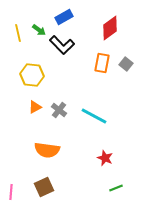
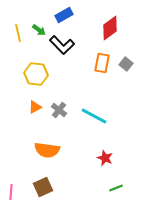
blue rectangle: moved 2 px up
yellow hexagon: moved 4 px right, 1 px up
brown square: moved 1 px left
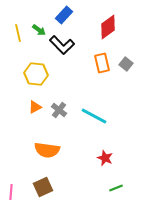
blue rectangle: rotated 18 degrees counterclockwise
red diamond: moved 2 px left, 1 px up
orange rectangle: rotated 24 degrees counterclockwise
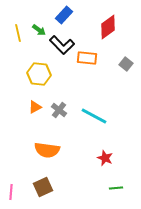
orange rectangle: moved 15 px left, 5 px up; rotated 72 degrees counterclockwise
yellow hexagon: moved 3 px right
green line: rotated 16 degrees clockwise
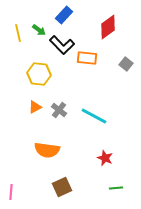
brown square: moved 19 px right
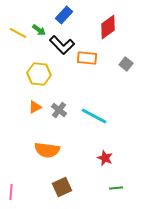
yellow line: rotated 48 degrees counterclockwise
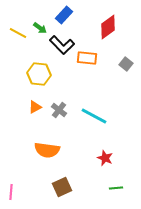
green arrow: moved 1 px right, 2 px up
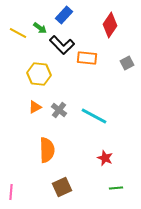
red diamond: moved 2 px right, 2 px up; rotated 20 degrees counterclockwise
gray square: moved 1 px right, 1 px up; rotated 24 degrees clockwise
orange semicircle: rotated 100 degrees counterclockwise
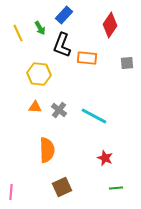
green arrow: rotated 24 degrees clockwise
yellow line: rotated 36 degrees clockwise
black L-shape: rotated 65 degrees clockwise
gray square: rotated 24 degrees clockwise
orange triangle: rotated 32 degrees clockwise
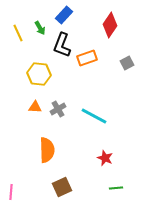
orange rectangle: rotated 24 degrees counterclockwise
gray square: rotated 24 degrees counterclockwise
gray cross: moved 1 px left, 1 px up; rotated 21 degrees clockwise
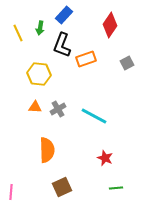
green arrow: rotated 40 degrees clockwise
orange rectangle: moved 1 px left, 1 px down
